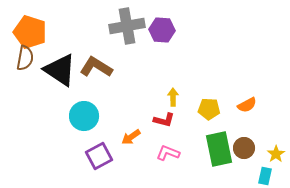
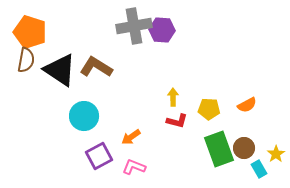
gray cross: moved 7 px right
brown semicircle: moved 1 px right, 2 px down
red L-shape: moved 13 px right, 1 px down
green rectangle: rotated 8 degrees counterclockwise
pink L-shape: moved 34 px left, 14 px down
cyan rectangle: moved 6 px left, 7 px up; rotated 42 degrees counterclockwise
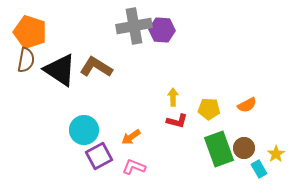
cyan circle: moved 14 px down
